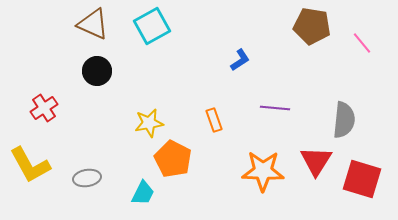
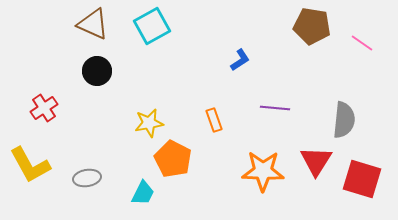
pink line: rotated 15 degrees counterclockwise
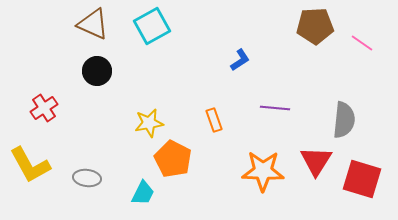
brown pentagon: moved 3 px right; rotated 12 degrees counterclockwise
gray ellipse: rotated 16 degrees clockwise
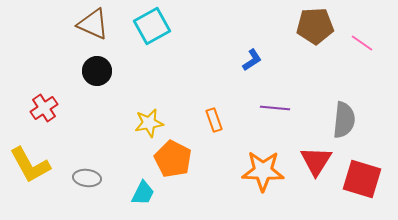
blue L-shape: moved 12 px right
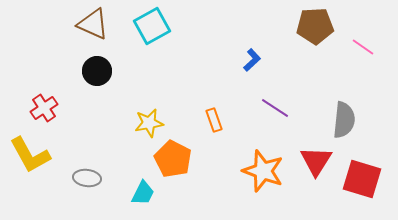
pink line: moved 1 px right, 4 px down
blue L-shape: rotated 10 degrees counterclockwise
purple line: rotated 28 degrees clockwise
yellow L-shape: moved 10 px up
orange star: rotated 18 degrees clockwise
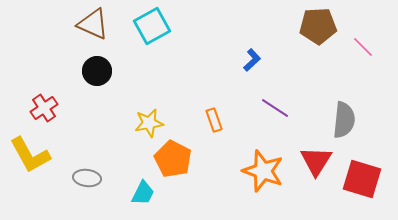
brown pentagon: moved 3 px right
pink line: rotated 10 degrees clockwise
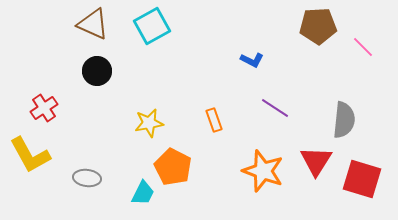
blue L-shape: rotated 70 degrees clockwise
orange pentagon: moved 8 px down
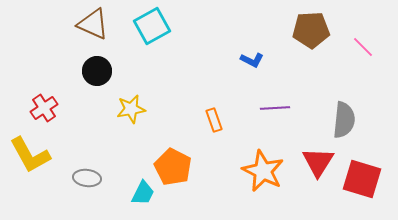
brown pentagon: moved 7 px left, 4 px down
purple line: rotated 36 degrees counterclockwise
yellow star: moved 18 px left, 14 px up
red triangle: moved 2 px right, 1 px down
orange star: rotated 6 degrees clockwise
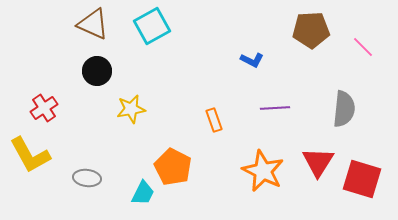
gray semicircle: moved 11 px up
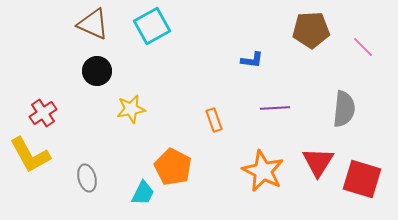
blue L-shape: rotated 20 degrees counterclockwise
red cross: moved 1 px left, 5 px down
gray ellipse: rotated 68 degrees clockwise
